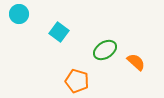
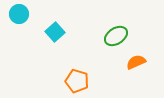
cyan square: moved 4 px left; rotated 12 degrees clockwise
green ellipse: moved 11 px right, 14 px up
orange semicircle: rotated 66 degrees counterclockwise
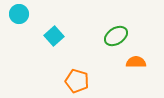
cyan square: moved 1 px left, 4 px down
orange semicircle: rotated 24 degrees clockwise
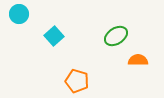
orange semicircle: moved 2 px right, 2 px up
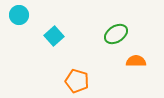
cyan circle: moved 1 px down
green ellipse: moved 2 px up
orange semicircle: moved 2 px left, 1 px down
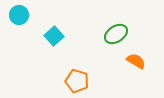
orange semicircle: rotated 30 degrees clockwise
